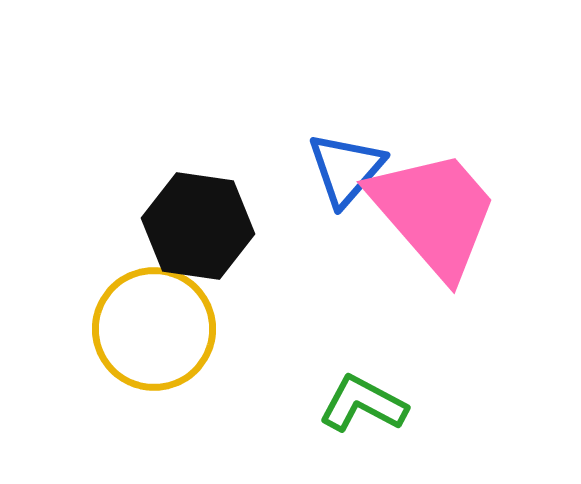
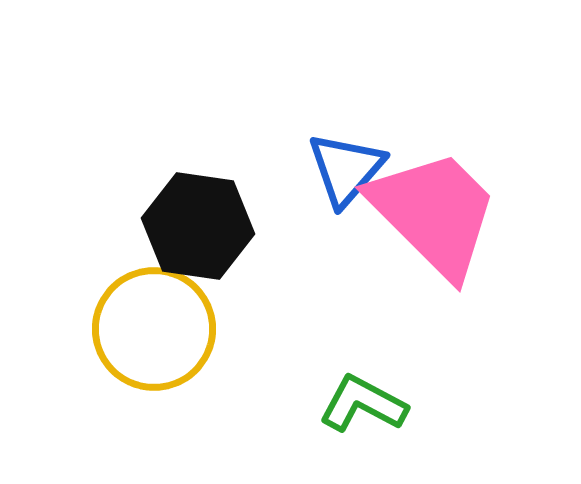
pink trapezoid: rotated 4 degrees counterclockwise
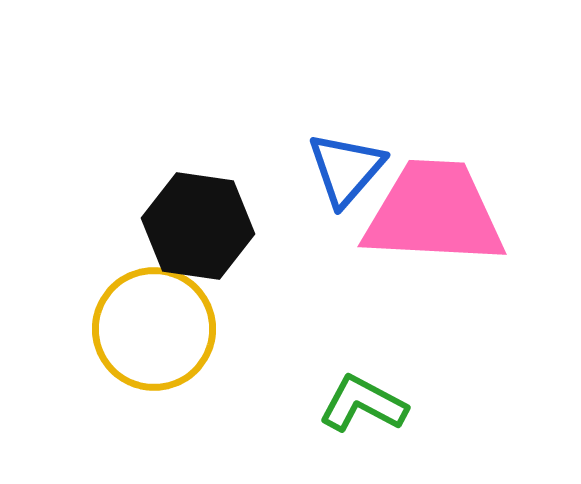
pink trapezoid: rotated 42 degrees counterclockwise
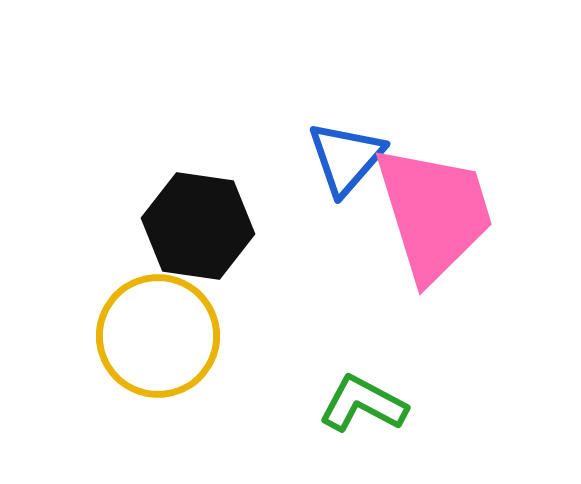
blue triangle: moved 11 px up
pink trapezoid: rotated 70 degrees clockwise
yellow circle: moved 4 px right, 7 px down
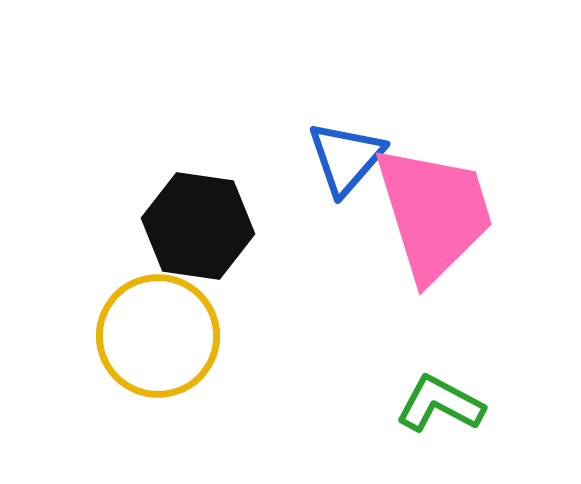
green L-shape: moved 77 px right
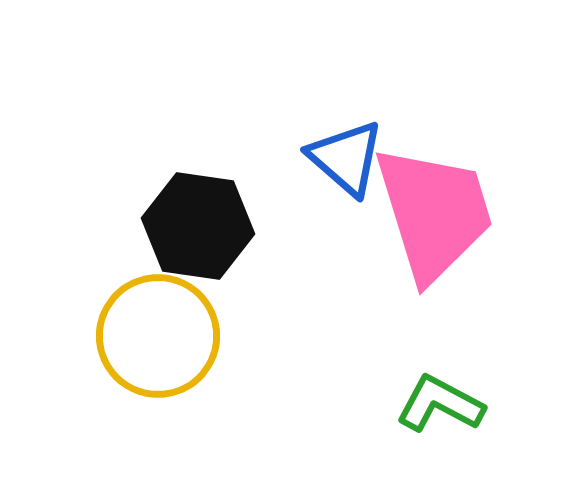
blue triangle: rotated 30 degrees counterclockwise
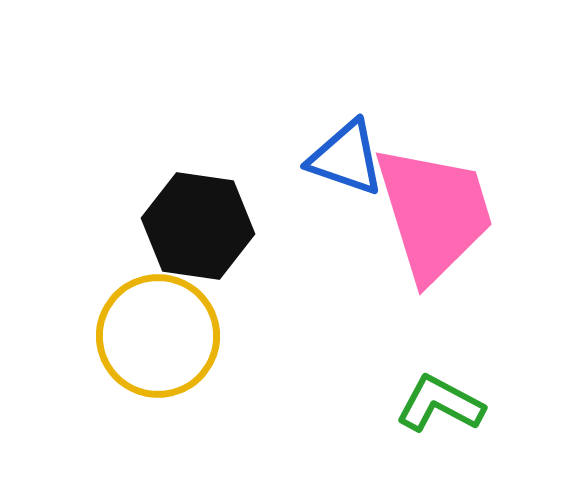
blue triangle: rotated 22 degrees counterclockwise
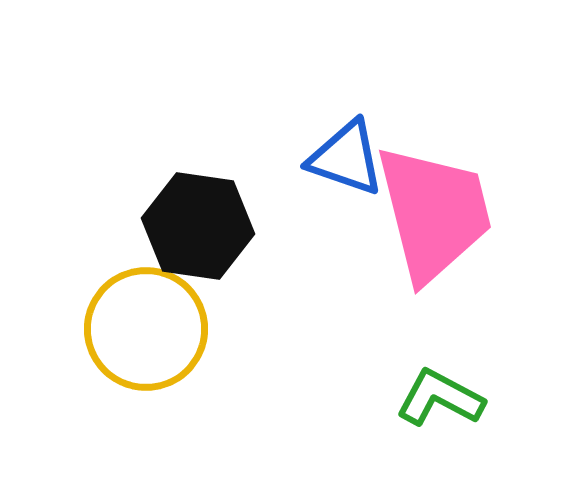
pink trapezoid: rotated 3 degrees clockwise
yellow circle: moved 12 px left, 7 px up
green L-shape: moved 6 px up
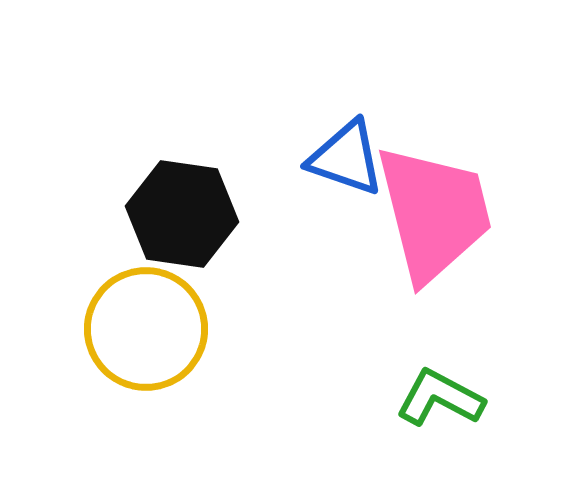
black hexagon: moved 16 px left, 12 px up
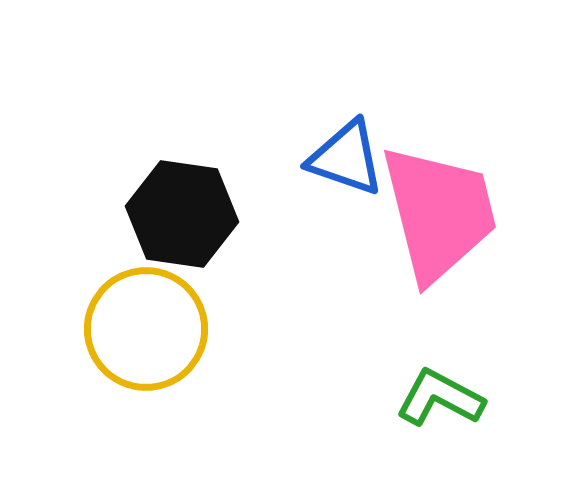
pink trapezoid: moved 5 px right
